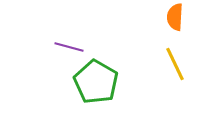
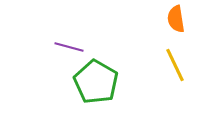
orange semicircle: moved 1 px right, 2 px down; rotated 12 degrees counterclockwise
yellow line: moved 1 px down
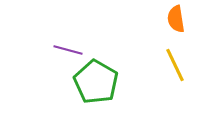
purple line: moved 1 px left, 3 px down
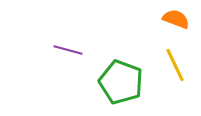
orange semicircle: rotated 120 degrees clockwise
green pentagon: moved 25 px right; rotated 9 degrees counterclockwise
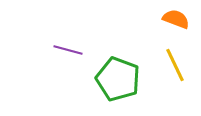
green pentagon: moved 3 px left, 3 px up
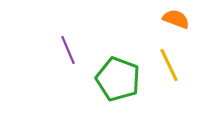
purple line: rotated 52 degrees clockwise
yellow line: moved 6 px left
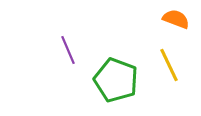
green pentagon: moved 2 px left, 1 px down
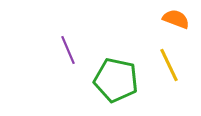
green pentagon: rotated 9 degrees counterclockwise
